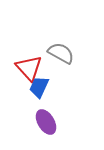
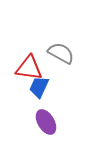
red triangle: rotated 40 degrees counterclockwise
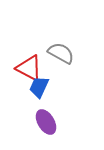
red triangle: rotated 20 degrees clockwise
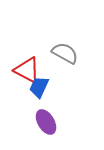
gray semicircle: moved 4 px right
red triangle: moved 2 px left, 2 px down
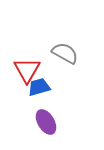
red triangle: rotated 32 degrees clockwise
blue trapezoid: rotated 50 degrees clockwise
